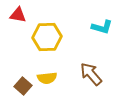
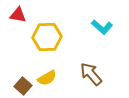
cyan L-shape: rotated 25 degrees clockwise
yellow semicircle: rotated 24 degrees counterclockwise
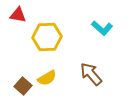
cyan L-shape: moved 1 px down
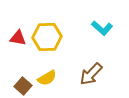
red triangle: moved 23 px down
brown arrow: rotated 95 degrees counterclockwise
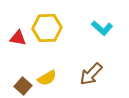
yellow hexagon: moved 9 px up
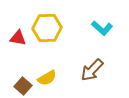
brown arrow: moved 1 px right, 4 px up
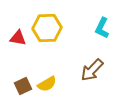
cyan L-shape: rotated 75 degrees clockwise
yellow semicircle: moved 6 px down
brown square: rotated 24 degrees clockwise
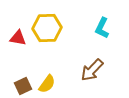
yellow semicircle: rotated 24 degrees counterclockwise
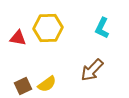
yellow hexagon: moved 1 px right
yellow semicircle: rotated 18 degrees clockwise
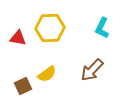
yellow hexagon: moved 2 px right
yellow semicircle: moved 10 px up
